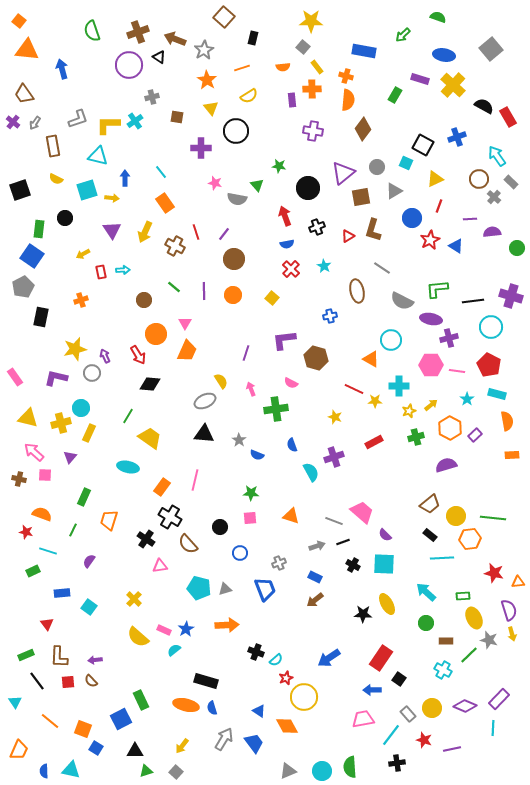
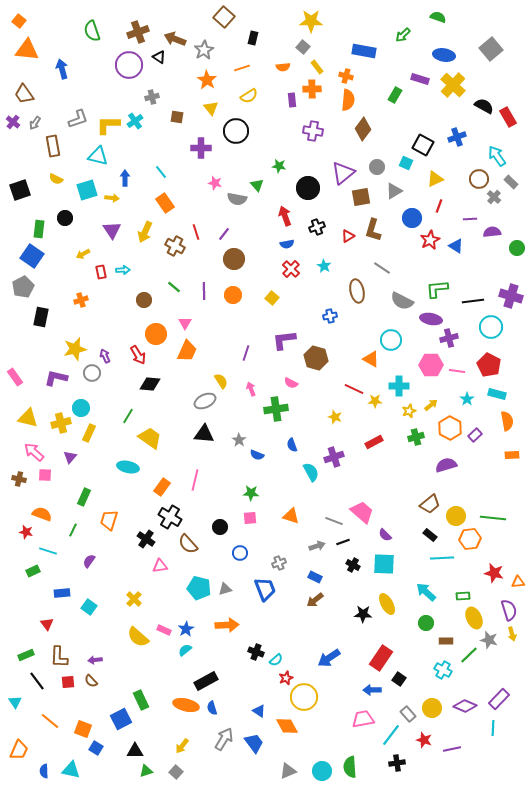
cyan semicircle at (174, 650): moved 11 px right
black rectangle at (206, 681): rotated 45 degrees counterclockwise
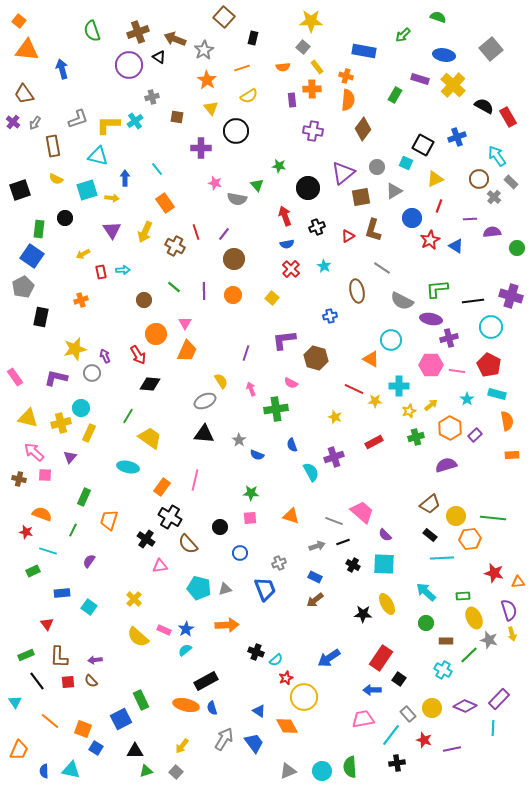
cyan line at (161, 172): moved 4 px left, 3 px up
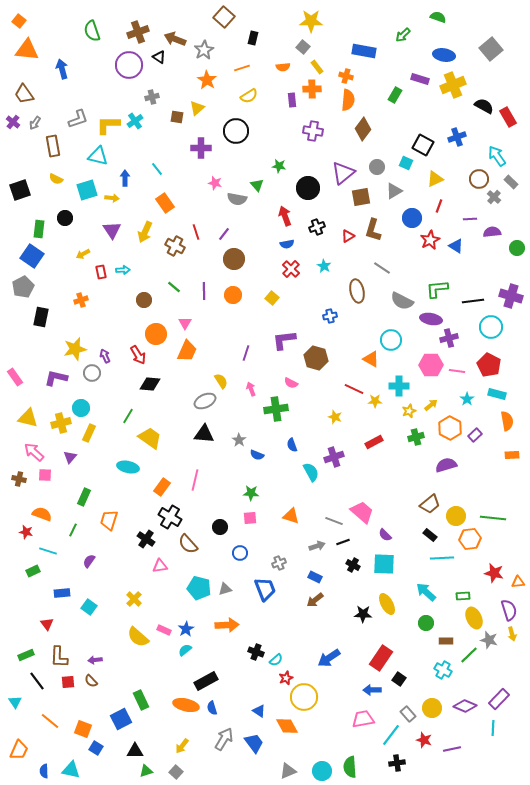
yellow cross at (453, 85): rotated 25 degrees clockwise
yellow triangle at (211, 108): moved 14 px left; rotated 28 degrees clockwise
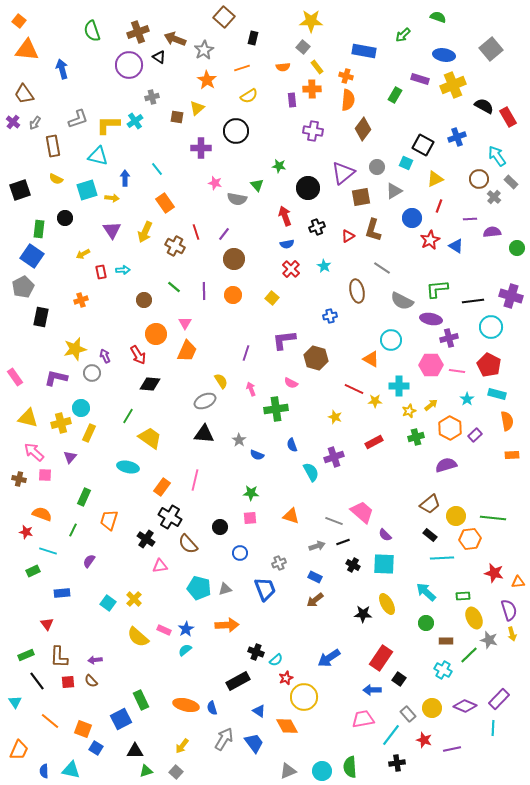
cyan square at (89, 607): moved 19 px right, 4 px up
black rectangle at (206, 681): moved 32 px right
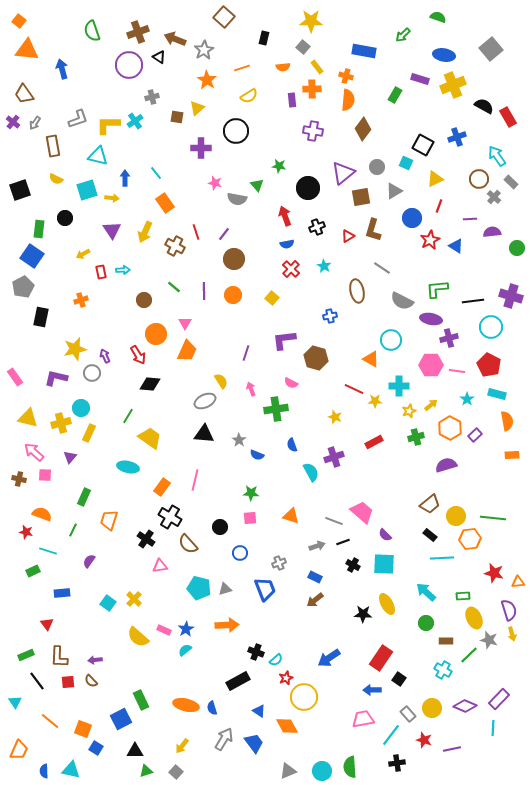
black rectangle at (253, 38): moved 11 px right
cyan line at (157, 169): moved 1 px left, 4 px down
